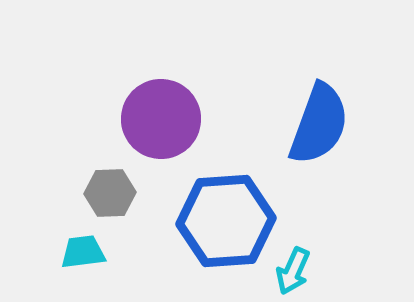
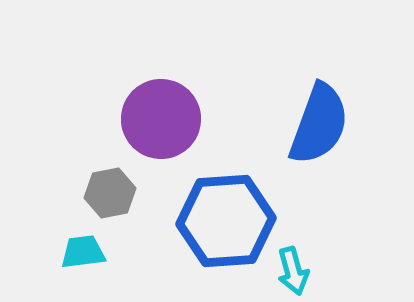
gray hexagon: rotated 9 degrees counterclockwise
cyan arrow: rotated 39 degrees counterclockwise
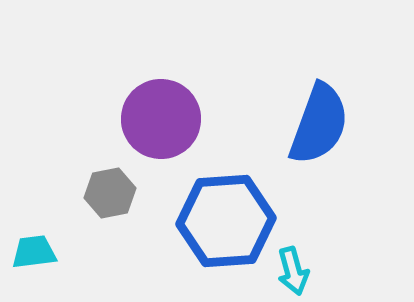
cyan trapezoid: moved 49 px left
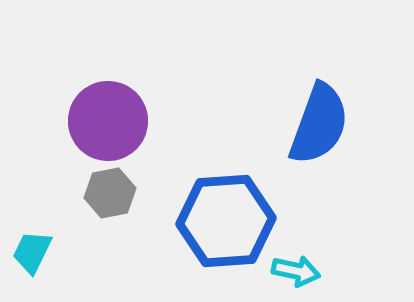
purple circle: moved 53 px left, 2 px down
cyan trapezoid: moved 2 px left; rotated 57 degrees counterclockwise
cyan arrow: moved 3 px right; rotated 63 degrees counterclockwise
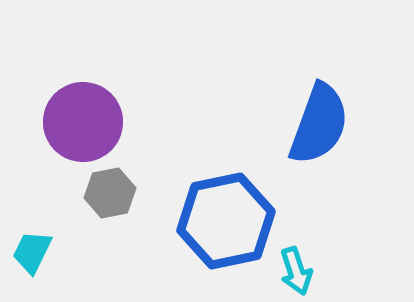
purple circle: moved 25 px left, 1 px down
blue hexagon: rotated 8 degrees counterclockwise
cyan arrow: rotated 60 degrees clockwise
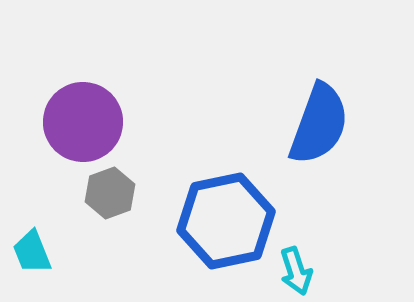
gray hexagon: rotated 9 degrees counterclockwise
cyan trapezoid: rotated 48 degrees counterclockwise
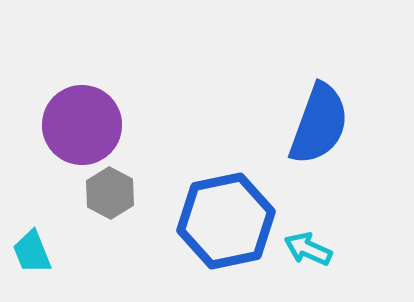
purple circle: moved 1 px left, 3 px down
gray hexagon: rotated 12 degrees counterclockwise
cyan arrow: moved 12 px right, 22 px up; rotated 132 degrees clockwise
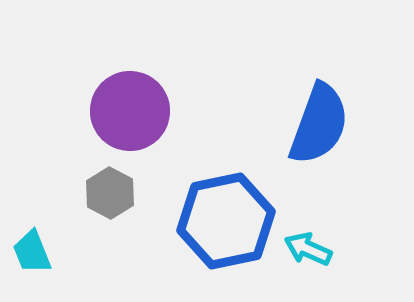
purple circle: moved 48 px right, 14 px up
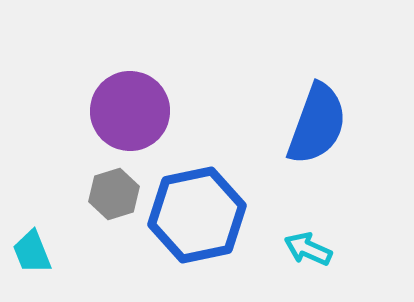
blue semicircle: moved 2 px left
gray hexagon: moved 4 px right, 1 px down; rotated 15 degrees clockwise
blue hexagon: moved 29 px left, 6 px up
